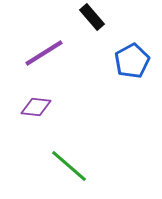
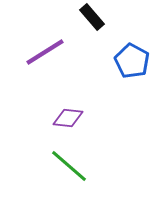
purple line: moved 1 px right, 1 px up
blue pentagon: rotated 16 degrees counterclockwise
purple diamond: moved 32 px right, 11 px down
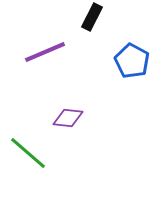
black rectangle: rotated 68 degrees clockwise
purple line: rotated 9 degrees clockwise
green line: moved 41 px left, 13 px up
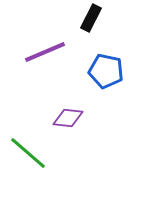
black rectangle: moved 1 px left, 1 px down
blue pentagon: moved 26 px left, 10 px down; rotated 16 degrees counterclockwise
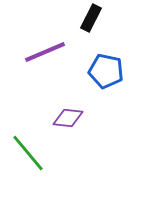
green line: rotated 9 degrees clockwise
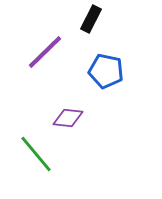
black rectangle: moved 1 px down
purple line: rotated 21 degrees counterclockwise
green line: moved 8 px right, 1 px down
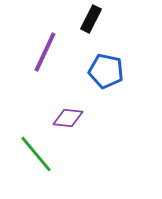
purple line: rotated 21 degrees counterclockwise
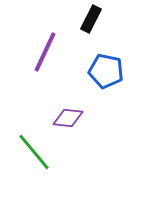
green line: moved 2 px left, 2 px up
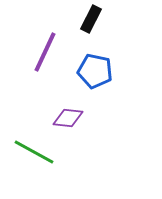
blue pentagon: moved 11 px left
green line: rotated 21 degrees counterclockwise
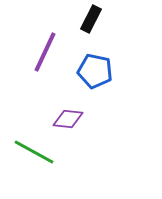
purple diamond: moved 1 px down
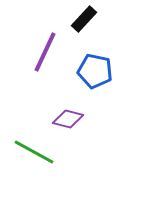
black rectangle: moved 7 px left; rotated 16 degrees clockwise
purple diamond: rotated 8 degrees clockwise
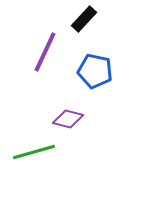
green line: rotated 45 degrees counterclockwise
